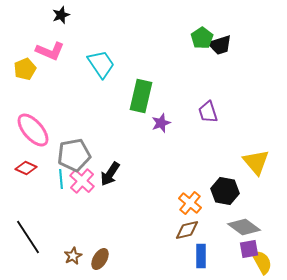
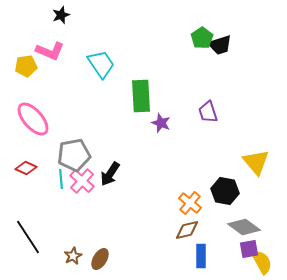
yellow pentagon: moved 1 px right, 3 px up; rotated 15 degrees clockwise
green rectangle: rotated 16 degrees counterclockwise
purple star: rotated 30 degrees counterclockwise
pink ellipse: moved 11 px up
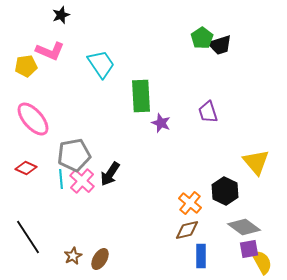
black hexagon: rotated 16 degrees clockwise
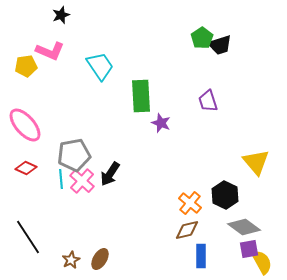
cyan trapezoid: moved 1 px left, 2 px down
purple trapezoid: moved 11 px up
pink ellipse: moved 8 px left, 6 px down
black hexagon: moved 4 px down
brown star: moved 2 px left, 4 px down
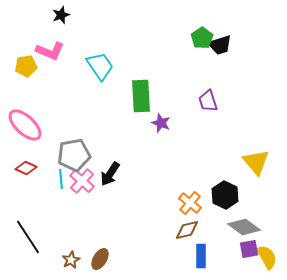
pink ellipse: rotated 6 degrees counterclockwise
yellow semicircle: moved 5 px right, 5 px up
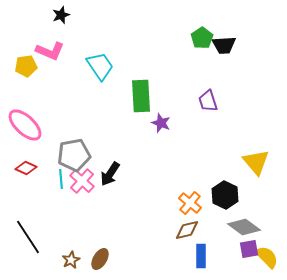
black trapezoid: moved 4 px right; rotated 15 degrees clockwise
yellow semicircle: rotated 15 degrees counterclockwise
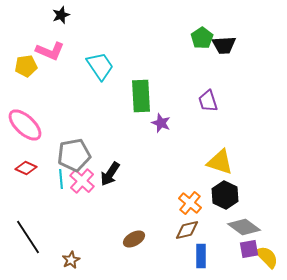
yellow triangle: moved 36 px left; rotated 32 degrees counterclockwise
brown ellipse: moved 34 px right, 20 px up; rotated 30 degrees clockwise
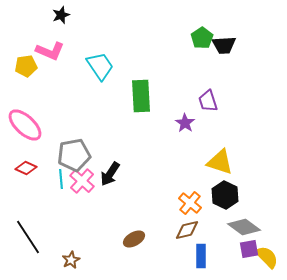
purple star: moved 24 px right; rotated 12 degrees clockwise
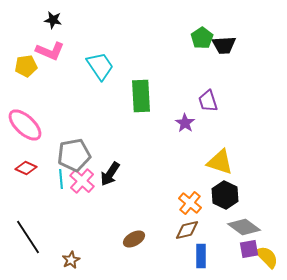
black star: moved 8 px left, 5 px down; rotated 30 degrees clockwise
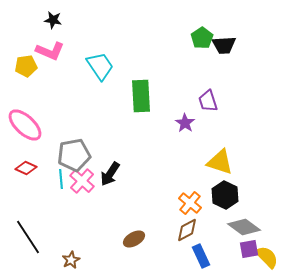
brown diamond: rotated 15 degrees counterclockwise
blue rectangle: rotated 25 degrees counterclockwise
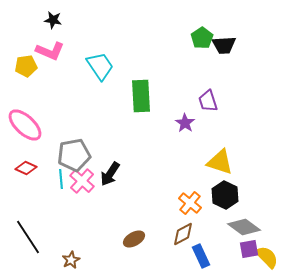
brown diamond: moved 4 px left, 4 px down
